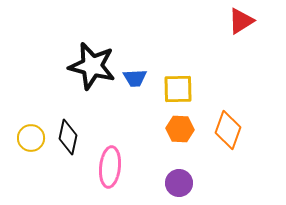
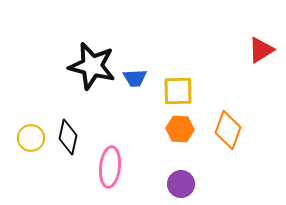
red triangle: moved 20 px right, 29 px down
yellow square: moved 2 px down
purple circle: moved 2 px right, 1 px down
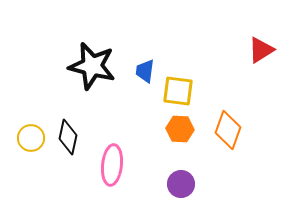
blue trapezoid: moved 10 px right, 7 px up; rotated 100 degrees clockwise
yellow square: rotated 8 degrees clockwise
pink ellipse: moved 2 px right, 2 px up
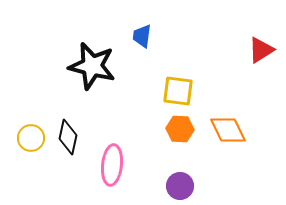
blue trapezoid: moved 3 px left, 35 px up
orange diamond: rotated 45 degrees counterclockwise
purple circle: moved 1 px left, 2 px down
